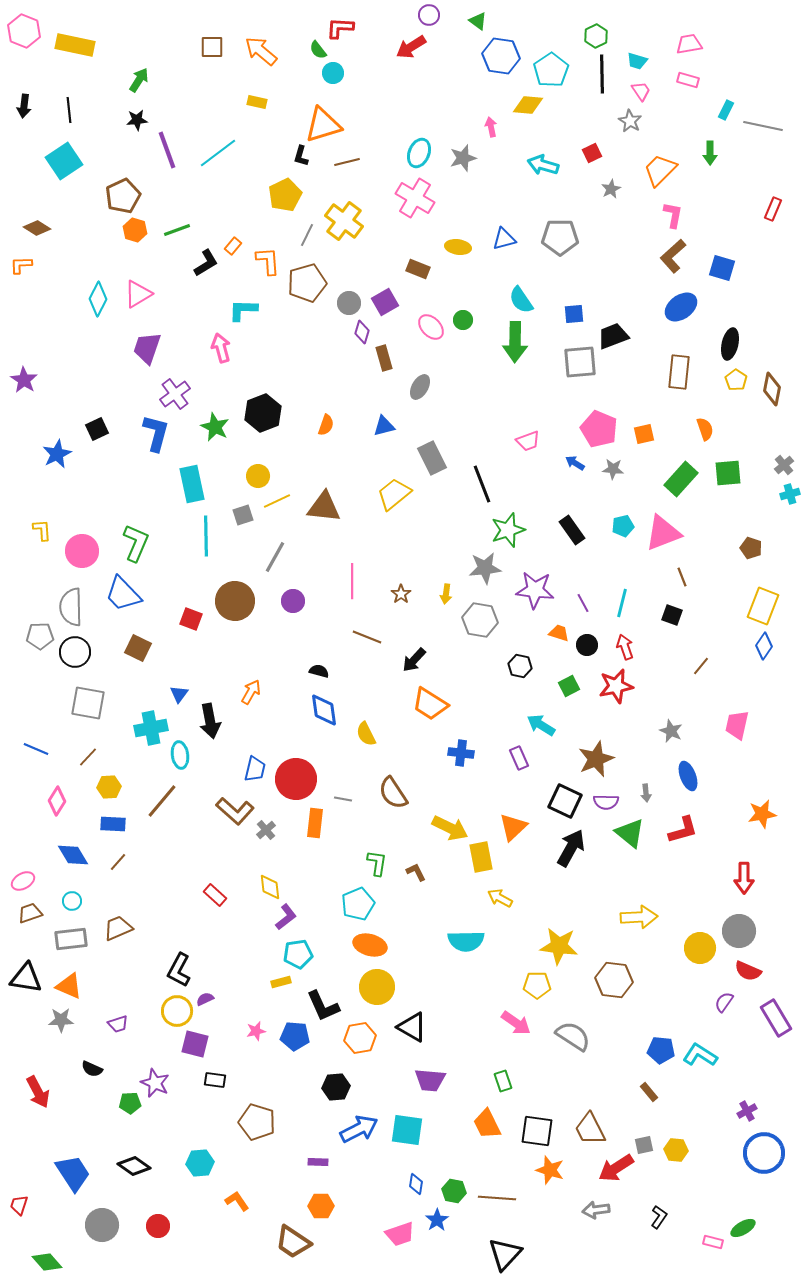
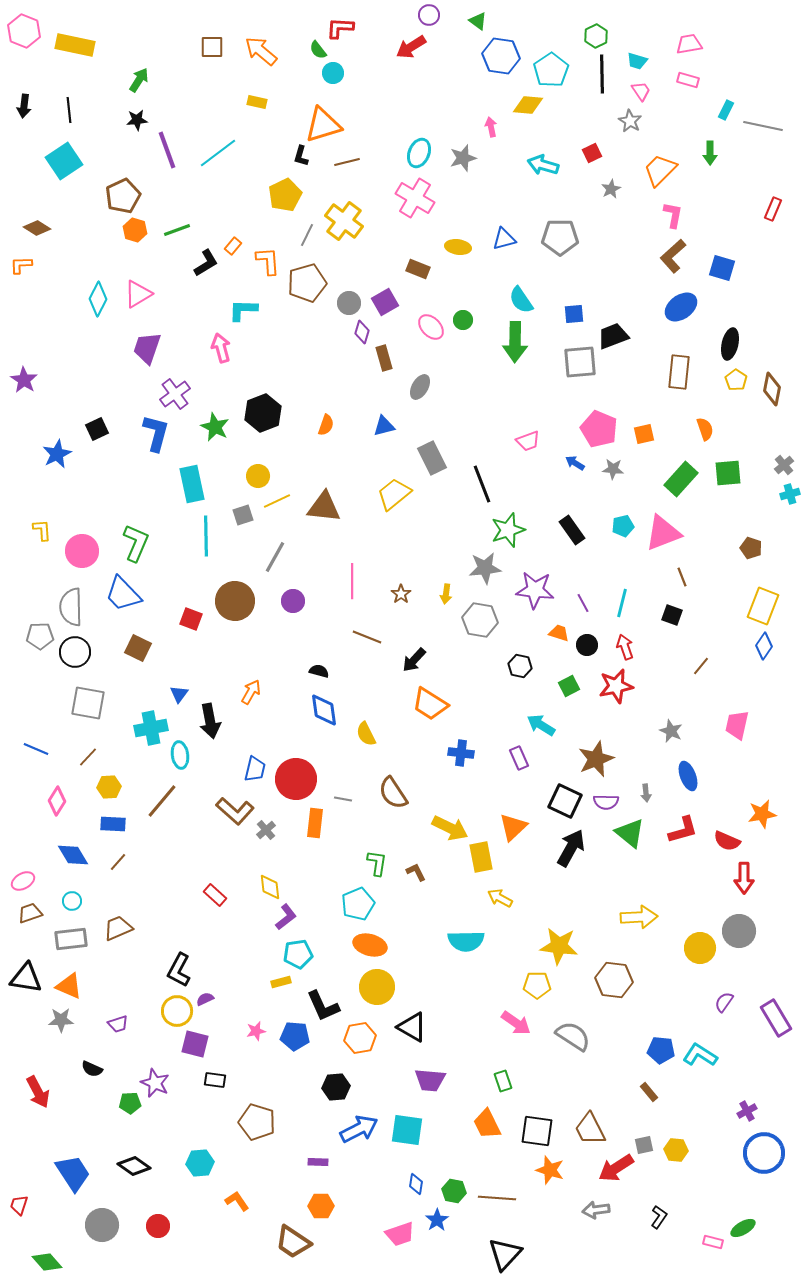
red semicircle at (748, 971): moved 21 px left, 130 px up
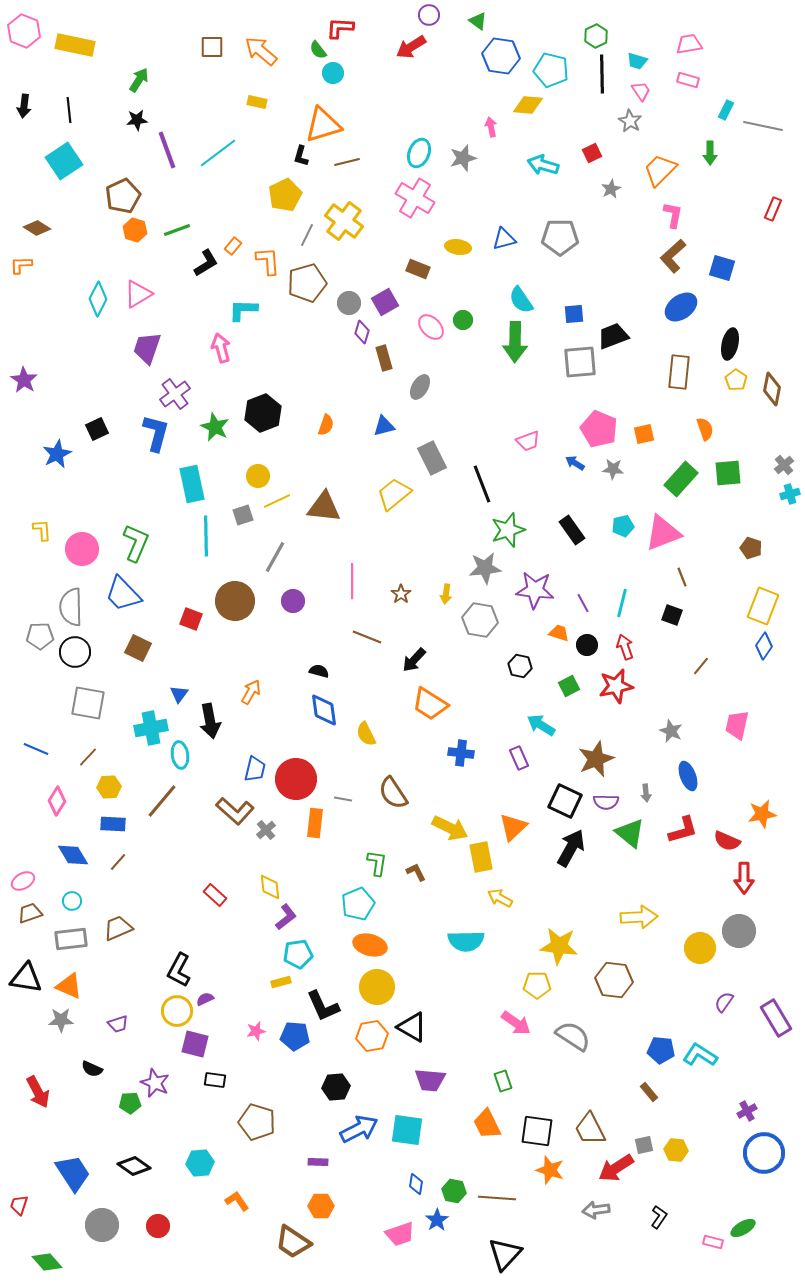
cyan pentagon at (551, 70): rotated 24 degrees counterclockwise
pink circle at (82, 551): moved 2 px up
orange hexagon at (360, 1038): moved 12 px right, 2 px up
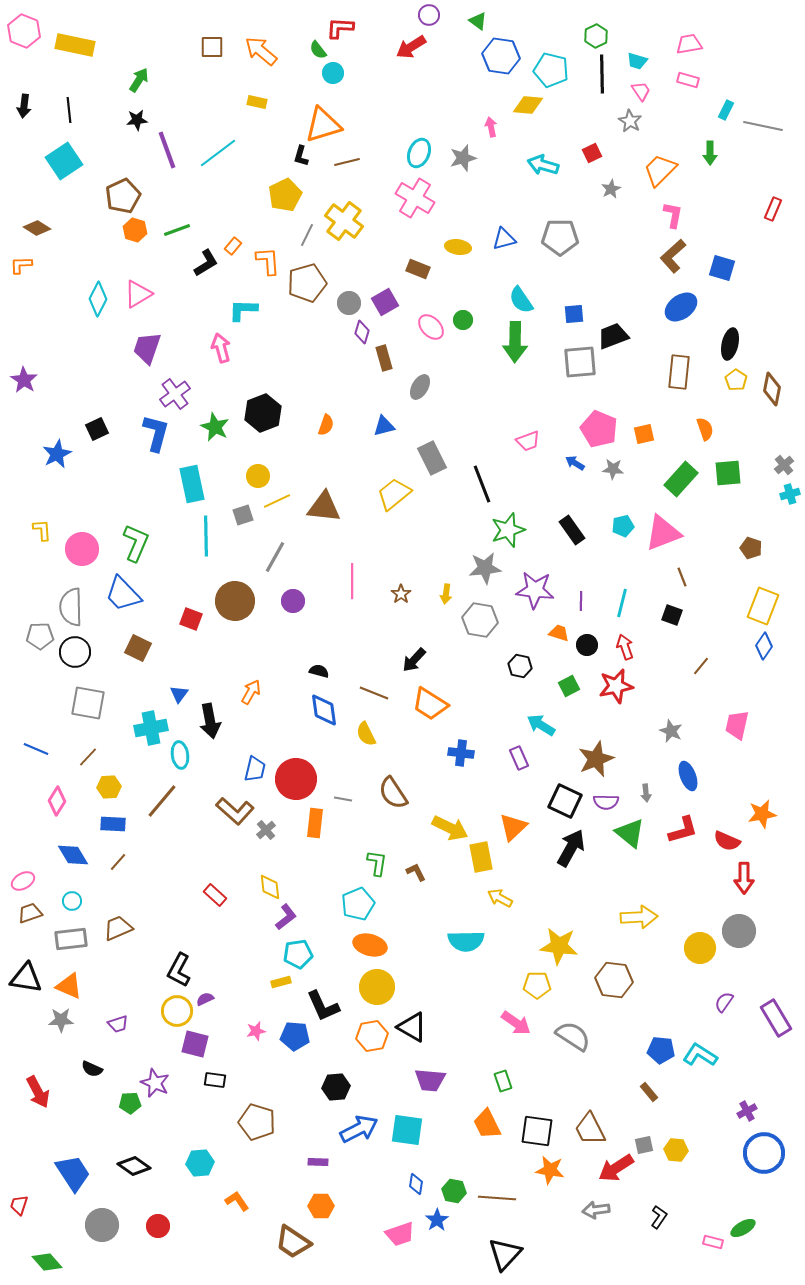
purple line at (583, 603): moved 2 px left, 2 px up; rotated 30 degrees clockwise
brown line at (367, 637): moved 7 px right, 56 px down
orange star at (550, 1170): rotated 8 degrees counterclockwise
